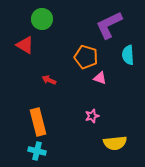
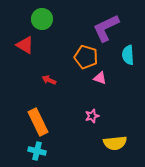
purple L-shape: moved 3 px left, 3 px down
orange rectangle: rotated 12 degrees counterclockwise
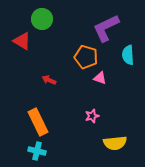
red triangle: moved 3 px left, 4 px up
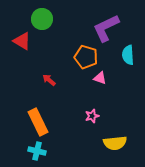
red arrow: rotated 16 degrees clockwise
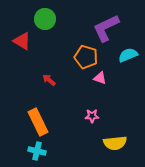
green circle: moved 3 px right
cyan semicircle: rotated 72 degrees clockwise
pink star: rotated 16 degrees clockwise
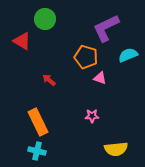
yellow semicircle: moved 1 px right, 6 px down
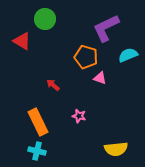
red arrow: moved 4 px right, 5 px down
pink star: moved 13 px left; rotated 16 degrees clockwise
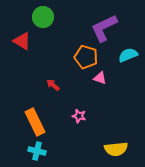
green circle: moved 2 px left, 2 px up
purple L-shape: moved 2 px left
orange rectangle: moved 3 px left
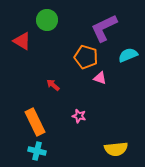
green circle: moved 4 px right, 3 px down
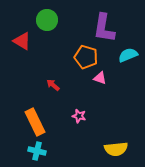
purple L-shape: rotated 56 degrees counterclockwise
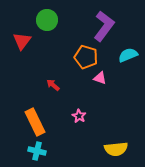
purple L-shape: moved 2 px up; rotated 152 degrees counterclockwise
red triangle: rotated 36 degrees clockwise
pink star: rotated 16 degrees clockwise
